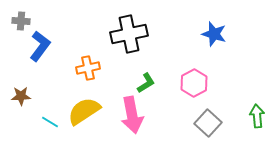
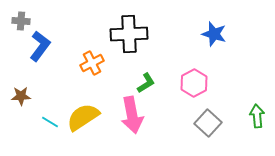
black cross: rotated 9 degrees clockwise
orange cross: moved 4 px right, 5 px up; rotated 15 degrees counterclockwise
yellow semicircle: moved 1 px left, 6 px down
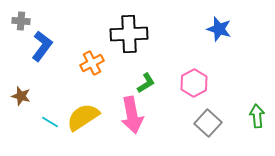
blue star: moved 5 px right, 5 px up
blue L-shape: moved 2 px right
brown star: rotated 18 degrees clockwise
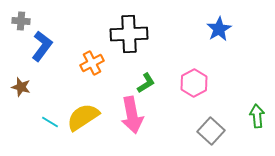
blue star: rotated 25 degrees clockwise
brown star: moved 9 px up
gray square: moved 3 px right, 8 px down
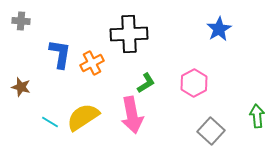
blue L-shape: moved 18 px right, 8 px down; rotated 28 degrees counterclockwise
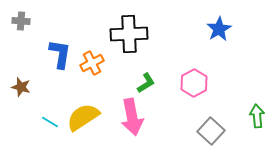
pink arrow: moved 2 px down
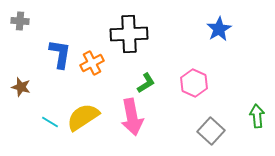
gray cross: moved 1 px left
pink hexagon: rotated 8 degrees counterclockwise
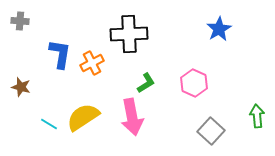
cyan line: moved 1 px left, 2 px down
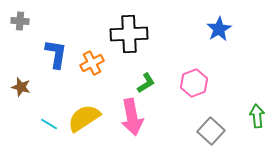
blue L-shape: moved 4 px left
pink hexagon: rotated 16 degrees clockwise
yellow semicircle: moved 1 px right, 1 px down
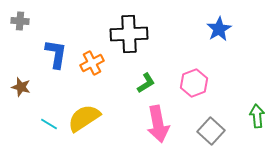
pink arrow: moved 26 px right, 7 px down
